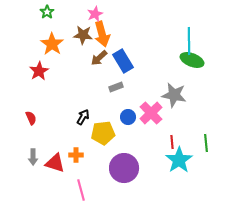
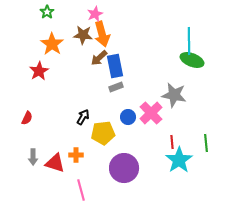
blue rectangle: moved 8 px left, 5 px down; rotated 20 degrees clockwise
red semicircle: moved 4 px left; rotated 48 degrees clockwise
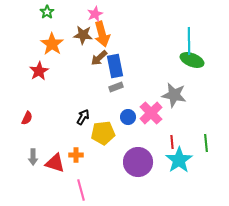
purple circle: moved 14 px right, 6 px up
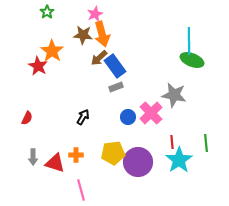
orange star: moved 7 px down
blue rectangle: rotated 25 degrees counterclockwise
red star: moved 1 px left, 5 px up; rotated 12 degrees counterclockwise
yellow pentagon: moved 10 px right, 20 px down
